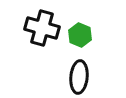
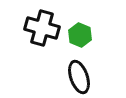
black ellipse: rotated 24 degrees counterclockwise
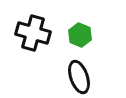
black cross: moved 9 px left, 5 px down
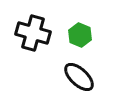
black ellipse: rotated 28 degrees counterclockwise
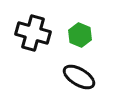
black ellipse: rotated 12 degrees counterclockwise
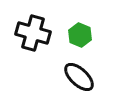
black ellipse: rotated 12 degrees clockwise
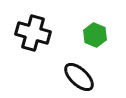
green hexagon: moved 15 px right
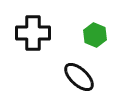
black cross: rotated 16 degrees counterclockwise
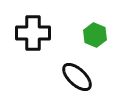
black ellipse: moved 2 px left
